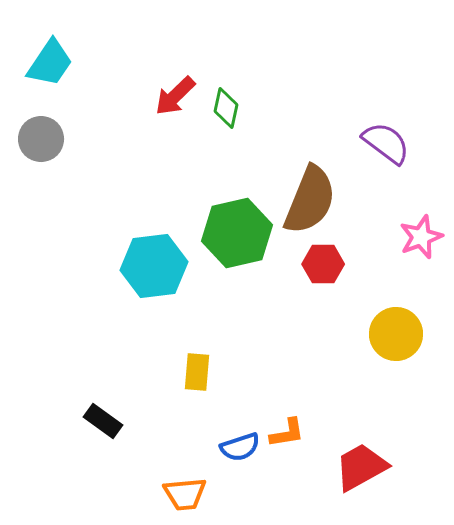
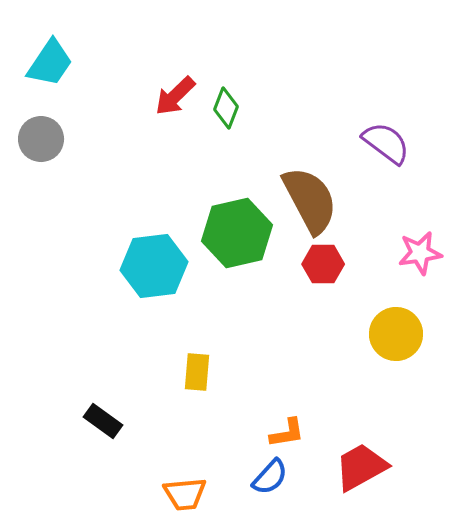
green diamond: rotated 9 degrees clockwise
brown semicircle: rotated 50 degrees counterclockwise
pink star: moved 1 px left, 16 px down; rotated 12 degrees clockwise
blue semicircle: moved 30 px right, 30 px down; rotated 30 degrees counterclockwise
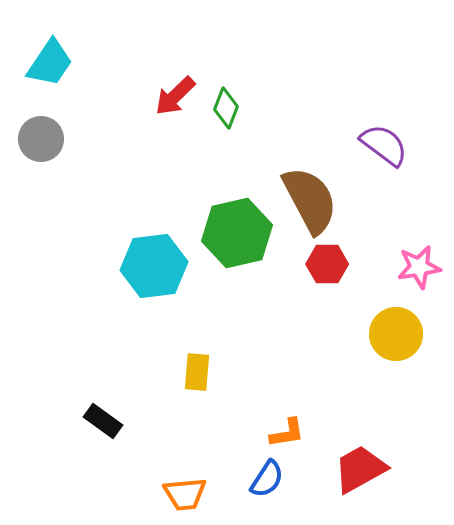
purple semicircle: moved 2 px left, 2 px down
pink star: moved 1 px left, 14 px down
red hexagon: moved 4 px right
red trapezoid: moved 1 px left, 2 px down
blue semicircle: moved 3 px left, 2 px down; rotated 9 degrees counterclockwise
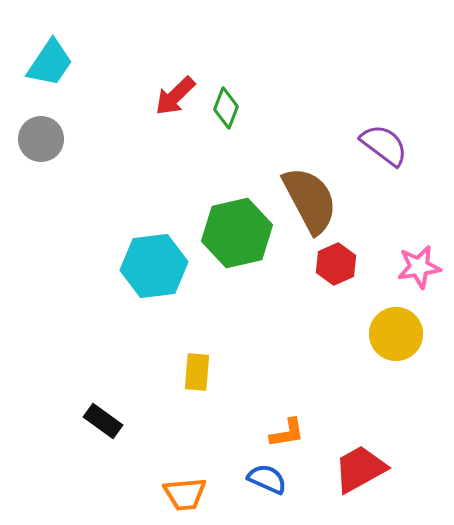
red hexagon: moved 9 px right; rotated 24 degrees counterclockwise
blue semicircle: rotated 99 degrees counterclockwise
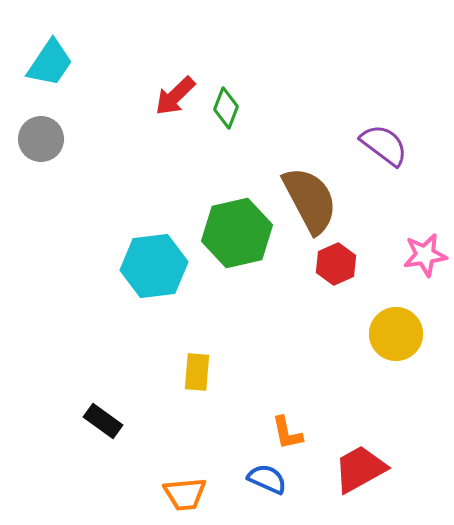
pink star: moved 6 px right, 12 px up
orange L-shape: rotated 87 degrees clockwise
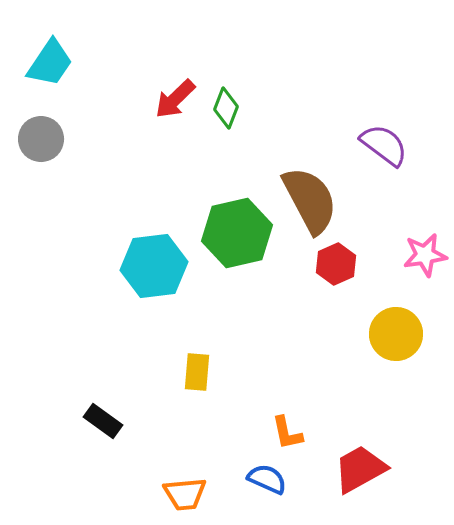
red arrow: moved 3 px down
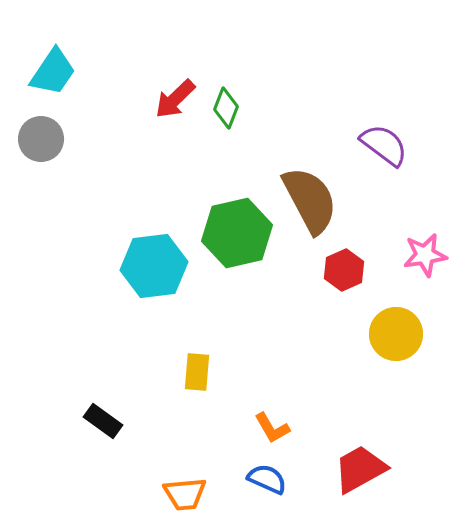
cyan trapezoid: moved 3 px right, 9 px down
red hexagon: moved 8 px right, 6 px down
orange L-shape: moved 15 px left, 5 px up; rotated 18 degrees counterclockwise
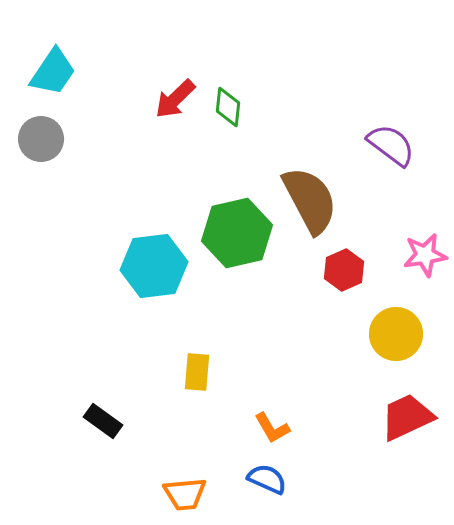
green diamond: moved 2 px right, 1 px up; rotated 15 degrees counterclockwise
purple semicircle: moved 7 px right
red trapezoid: moved 47 px right, 52 px up; rotated 4 degrees clockwise
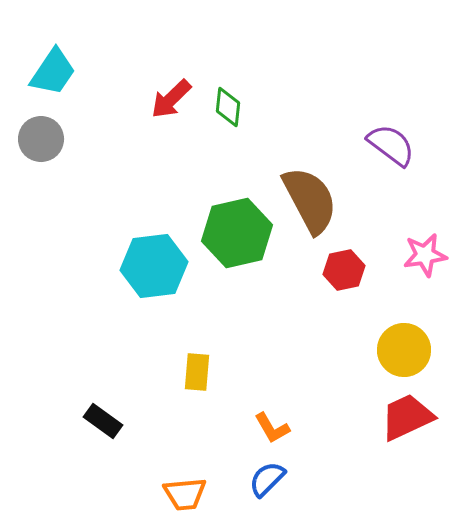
red arrow: moved 4 px left
red hexagon: rotated 12 degrees clockwise
yellow circle: moved 8 px right, 16 px down
blue semicircle: rotated 69 degrees counterclockwise
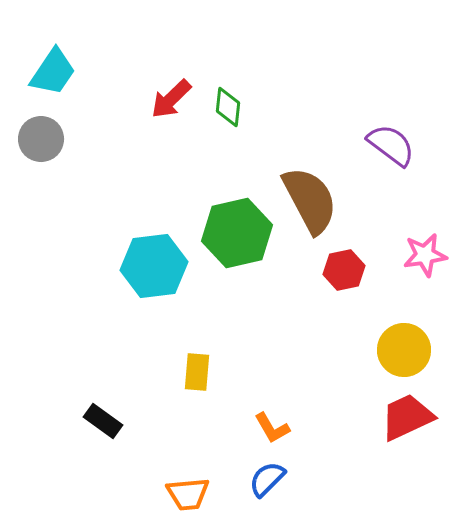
orange trapezoid: moved 3 px right
